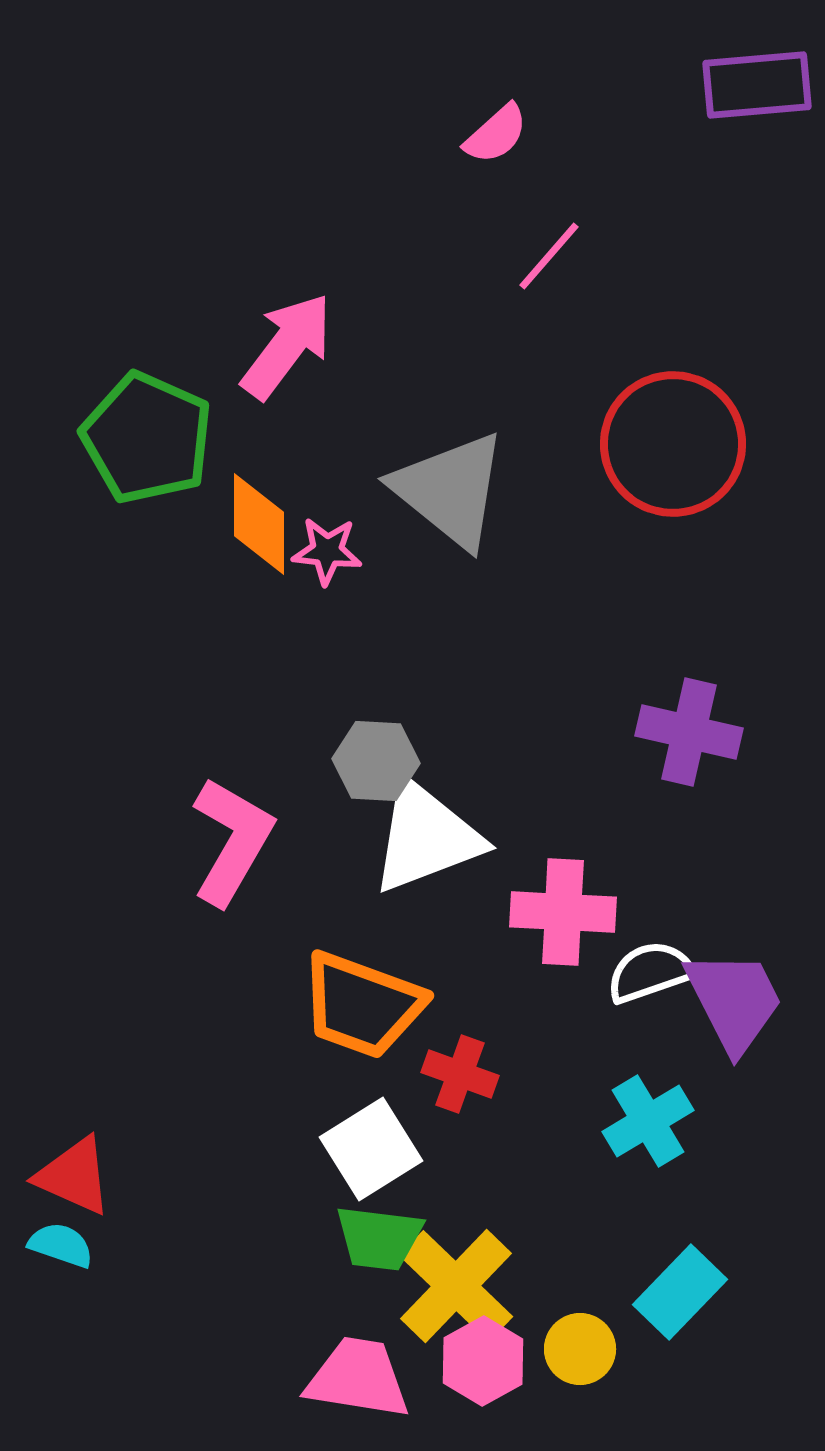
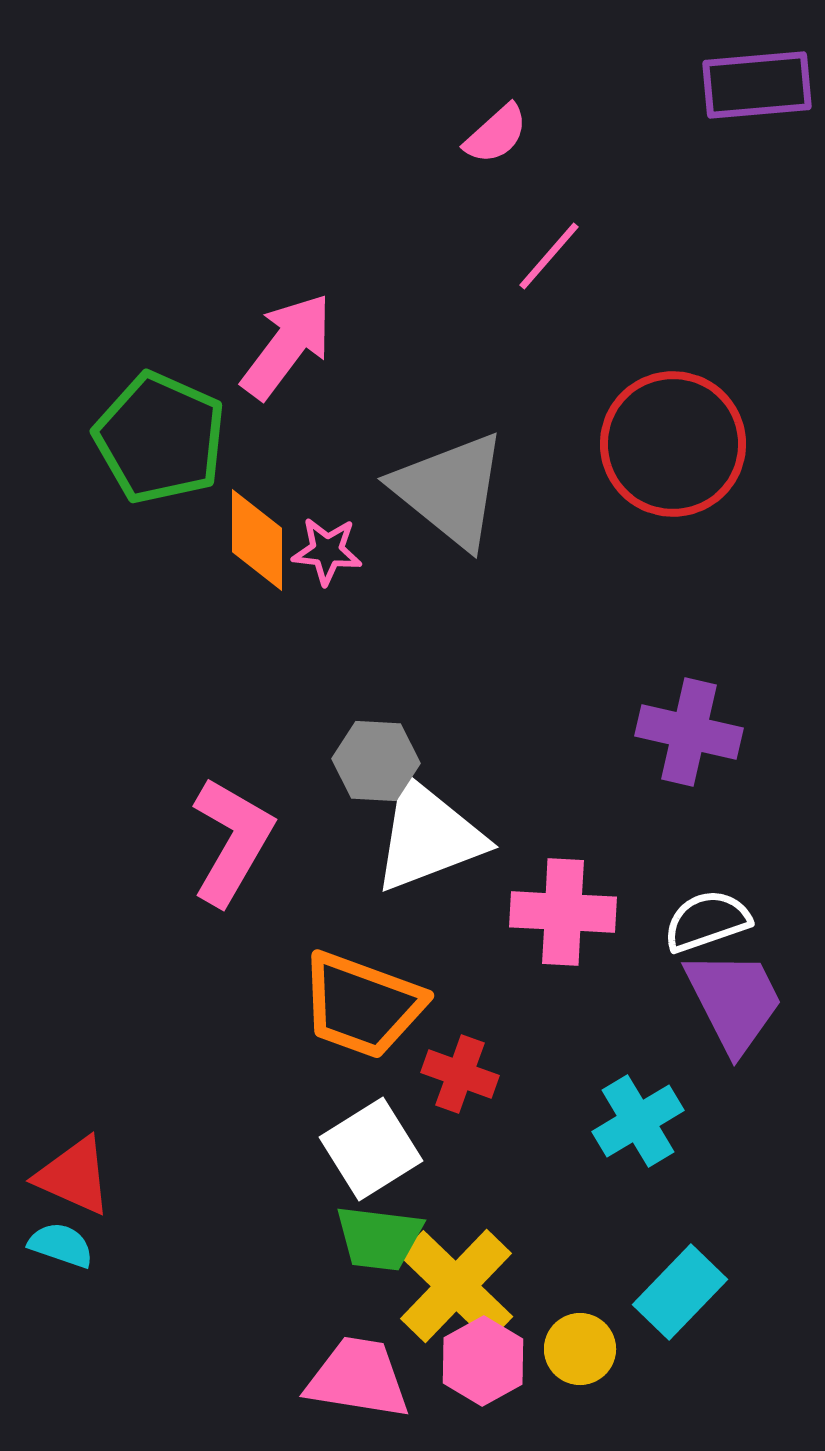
green pentagon: moved 13 px right
orange diamond: moved 2 px left, 16 px down
white triangle: moved 2 px right, 1 px up
white semicircle: moved 57 px right, 51 px up
cyan cross: moved 10 px left
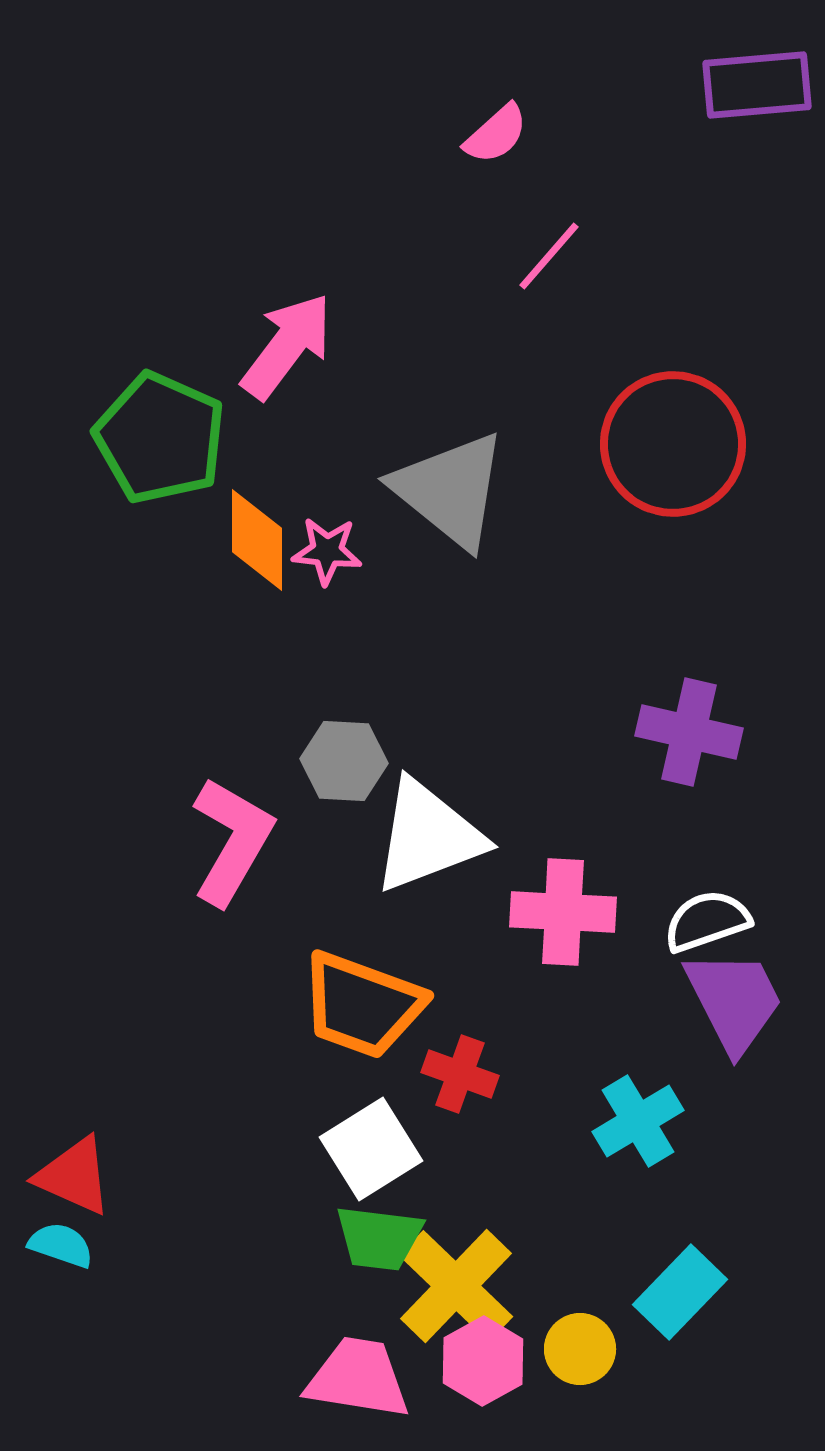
gray hexagon: moved 32 px left
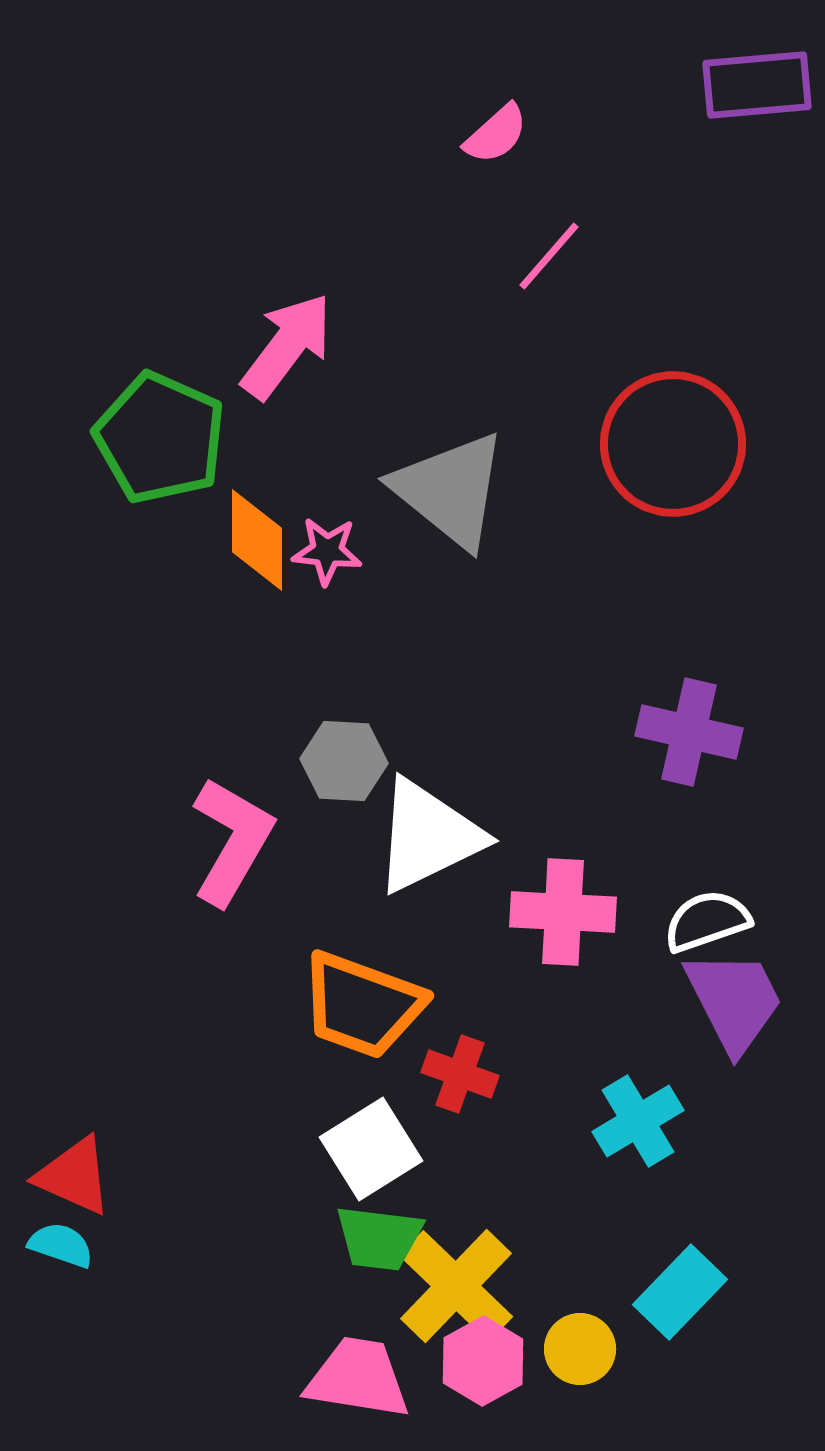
white triangle: rotated 5 degrees counterclockwise
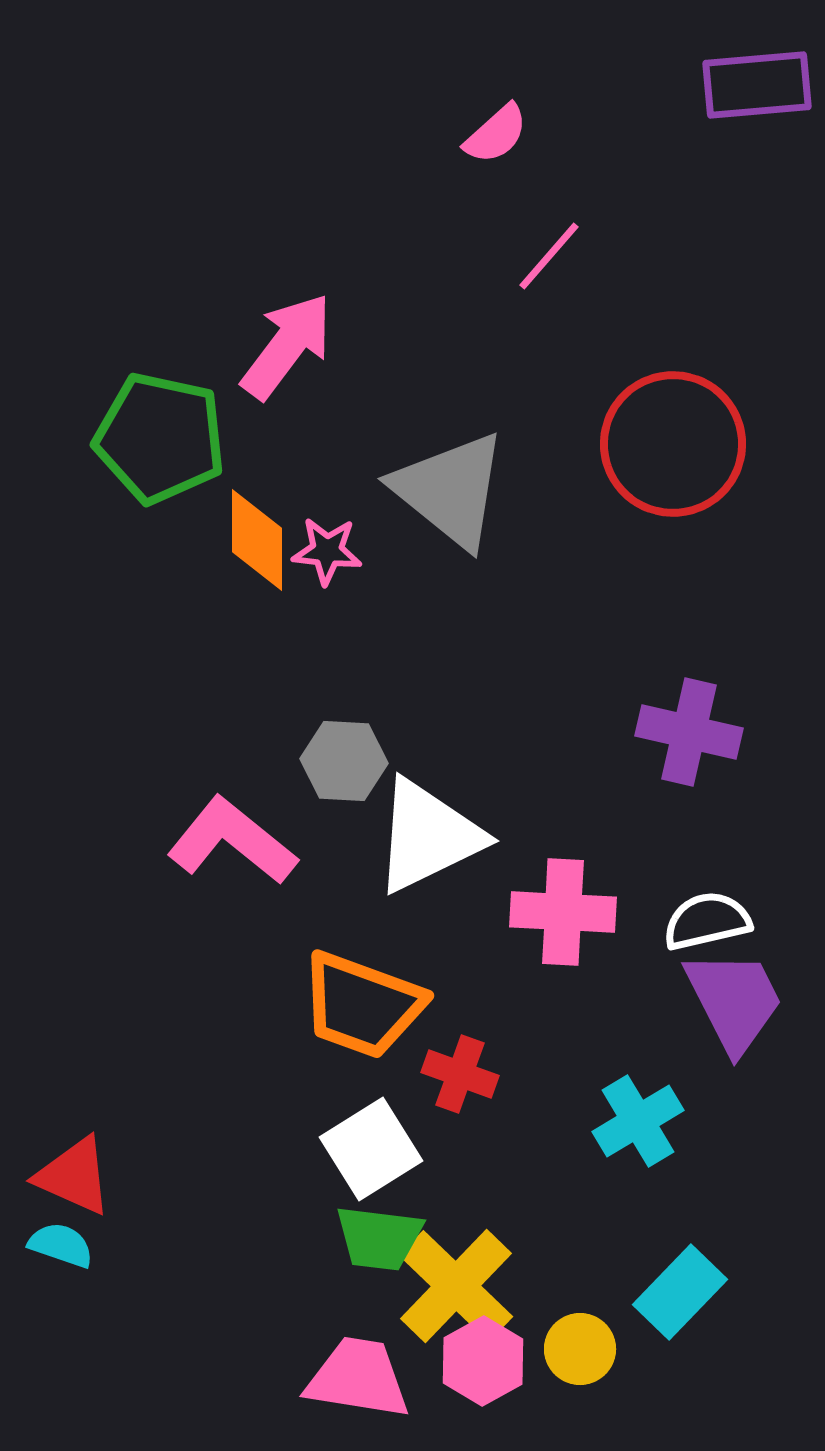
green pentagon: rotated 12 degrees counterclockwise
pink L-shape: rotated 81 degrees counterclockwise
white semicircle: rotated 6 degrees clockwise
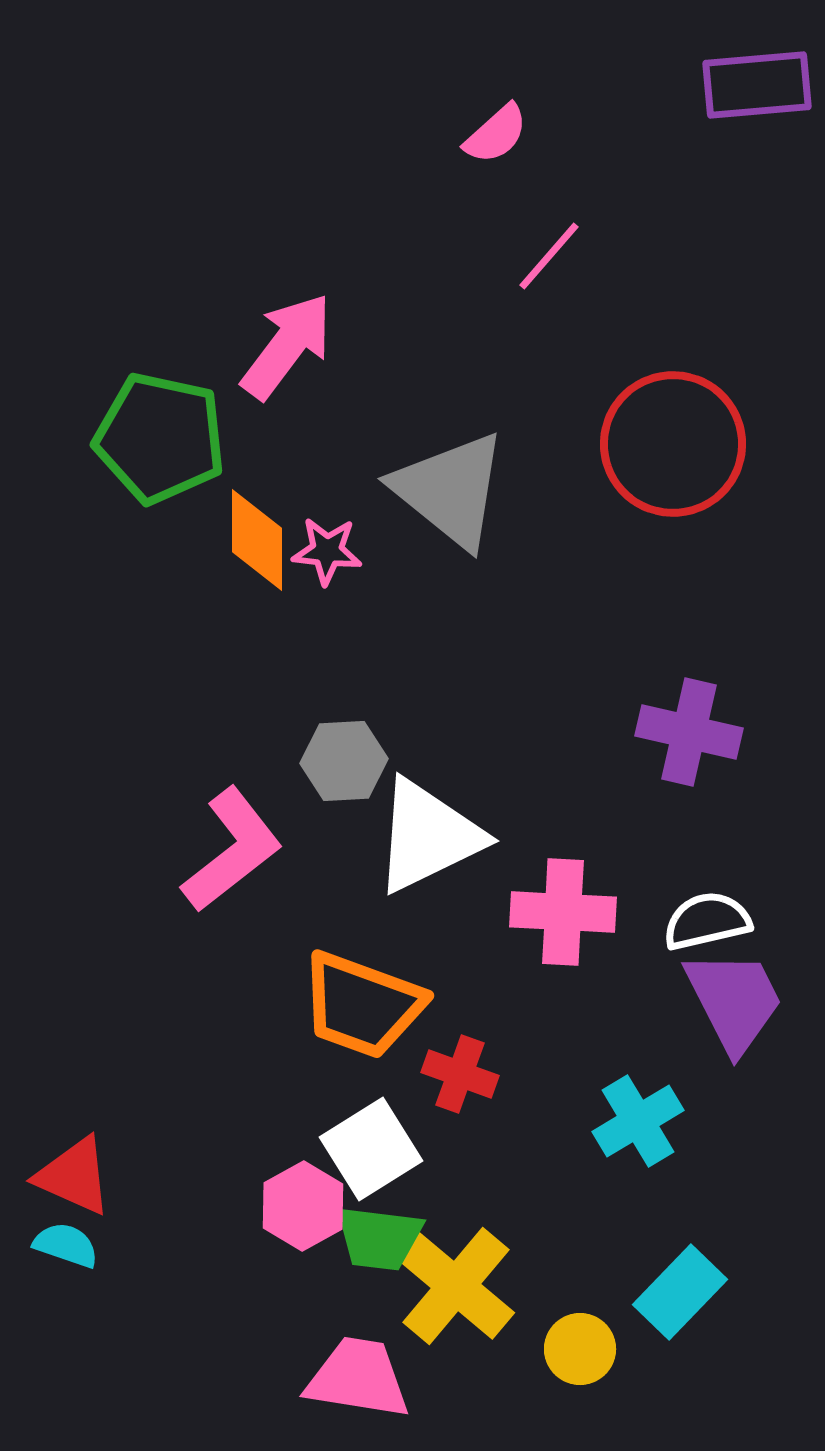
gray hexagon: rotated 6 degrees counterclockwise
pink L-shape: moved 9 px down; rotated 103 degrees clockwise
cyan semicircle: moved 5 px right
yellow cross: rotated 4 degrees counterclockwise
pink hexagon: moved 180 px left, 155 px up
